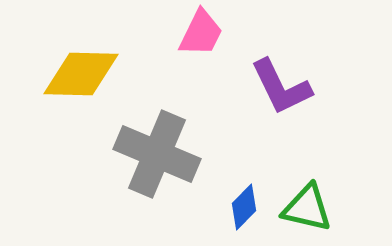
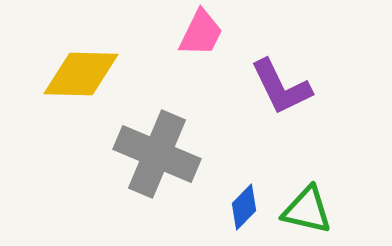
green triangle: moved 2 px down
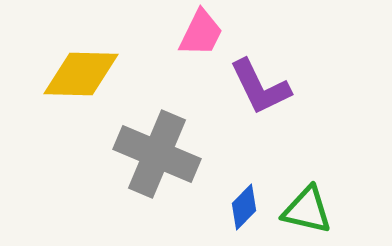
purple L-shape: moved 21 px left
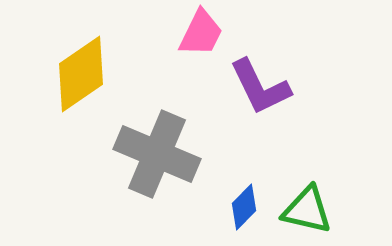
yellow diamond: rotated 36 degrees counterclockwise
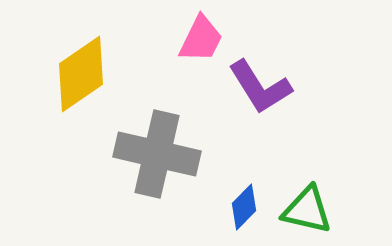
pink trapezoid: moved 6 px down
purple L-shape: rotated 6 degrees counterclockwise
gray cross: rotated 10 degrees counterclockwise
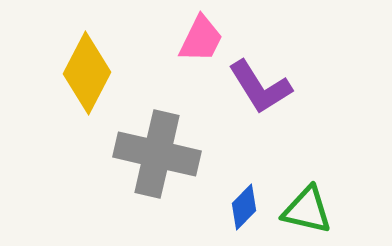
yellow diamond: moved 6 px right, 1 px up; rotated 28 degrees counterclockwise
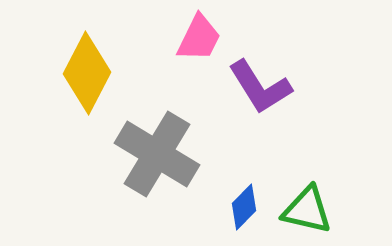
pink trapezoid: moved 2 px left, 1 px up
gray cross: rotated 18 degrees clockwise
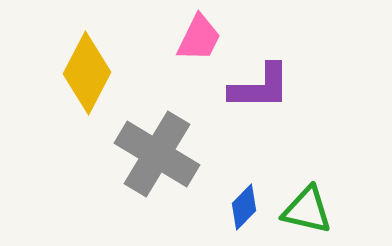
purple L-shape: rotated 58 degrees counterclockwise
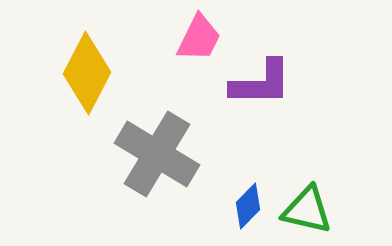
purple L-shape: moved 1 px right, 4 px up
blue diamond: moved 4 px right, 1 px up
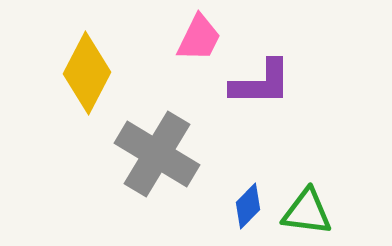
green triangle: moved 2 px down; rotated 6 degrees counterclockwise
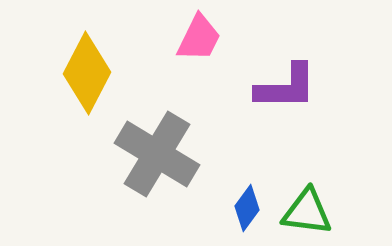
purple L-shape: moved 25 px right, 4 px down
blue diamond: moved 1 px left, 2 px down; rotated 9 degrees counterclockwise
